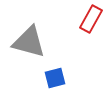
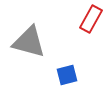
blue square: moved 12 px right, 3 px up
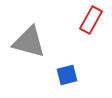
red rectangle: moved 1 px down
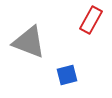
gray triangle: rotated 6 degrees clockwise
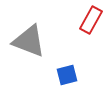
gray triangle: moved 1 px up
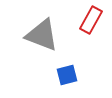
gray triangle: moved 13 px right, 6 px up
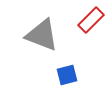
red rectangle: rotated 16 degrees clockwise
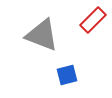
red rectangle: moved 2 px right
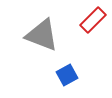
blue square: rotated 15 degrees counterclockwise
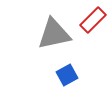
gray triangle: moved 12 px right, 1 px up; rotated 33 degrees counterclockwise
